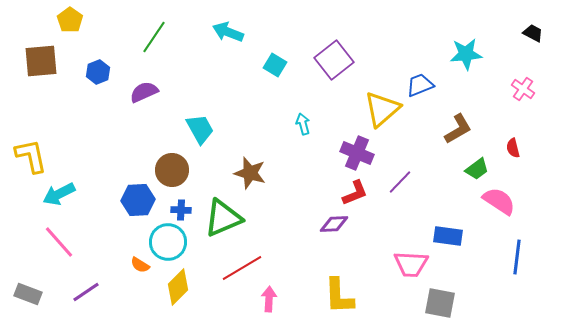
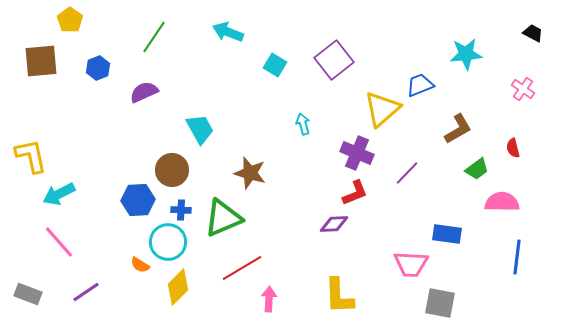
blue hexagon at (98, 72): moved 4 px up
purple line at (400, 182): moved 7 px right, 9 px up
pink semicircle at (499, 201): moved 3 px right, 1 px down; rotated 32 degrees counterclockwise
blue rectangle at (448, 236): moved 1 px left, 2 px up
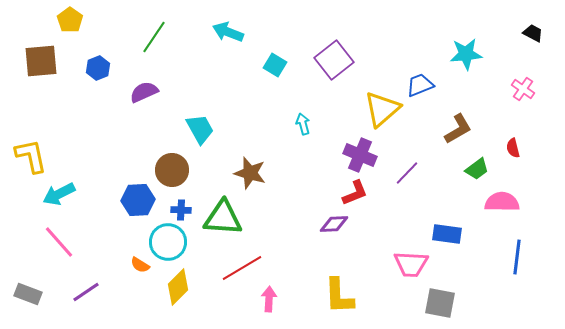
purple cross at (357, 153): moved 3 px right, 2 px down
green triangle at (223, 218): rotated 27 degrees clockwise
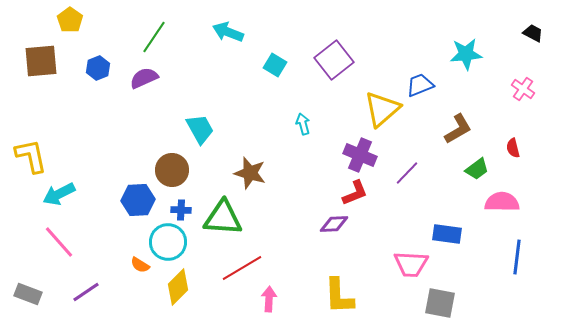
purple semicircle at (144, 92): moved 14 px up
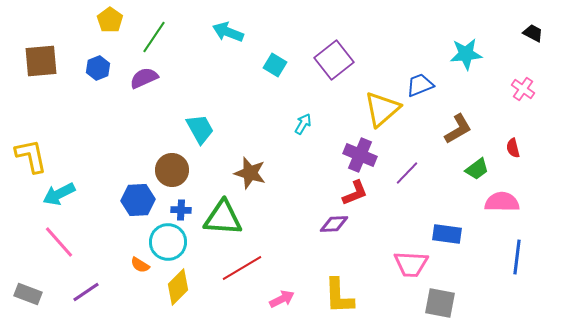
yellow pentagon at (70, 20): moved 40 px right
cyan arrow at (303, 124): rotated 45 degrees clockwise
pink arrow at (269, 299): moved 13 px right; rotated 60 degrees clockwise
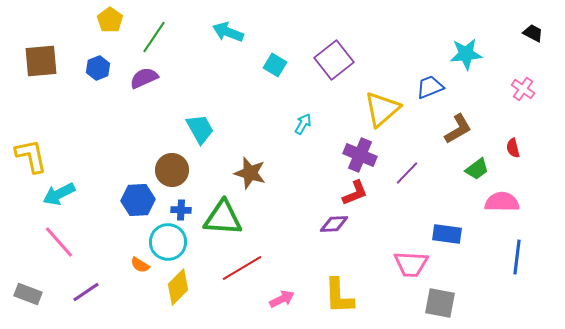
blue trapezoid at (420, 85): moved 10 px right, 2 px down
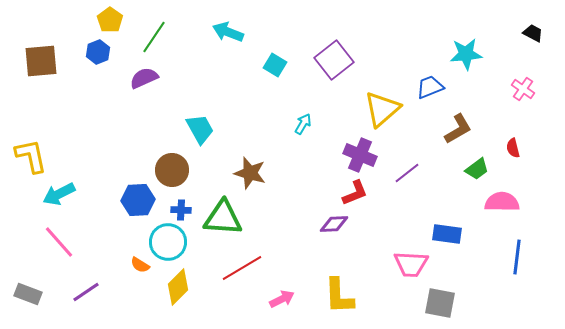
blue hexagon at (98, 68): moved 16 px up
purple line at (407, 173): rotated 8 degrees clockwise
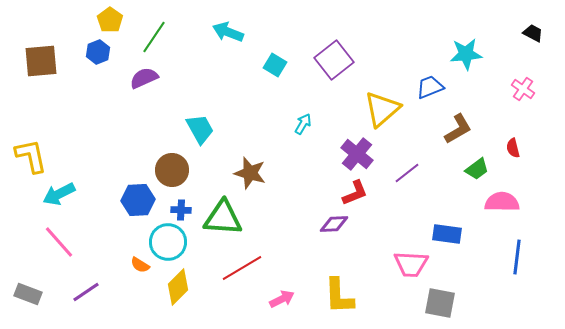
purple cross at (360, 155): moved 3 px left, 1 px up; rotated 16 degrees clockwise
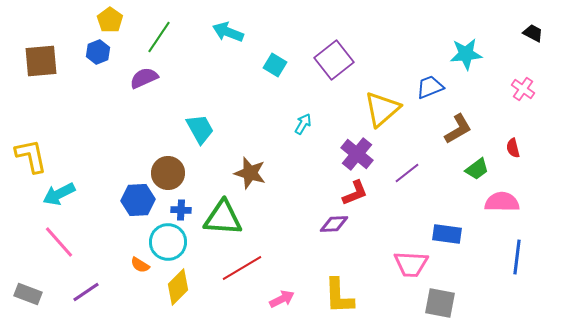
green line at (154, 37): moved 5 px right
brown circle at (172, 170): moved 4 px left, 3 px down
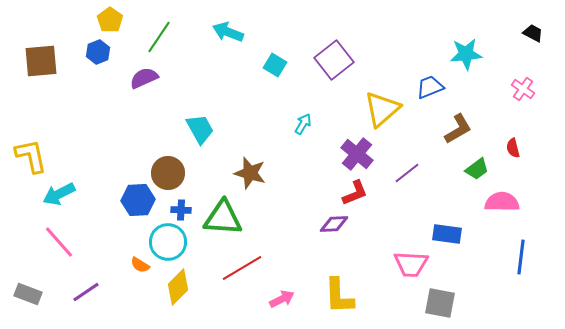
blue line at (517, 257): moved 4 px right
